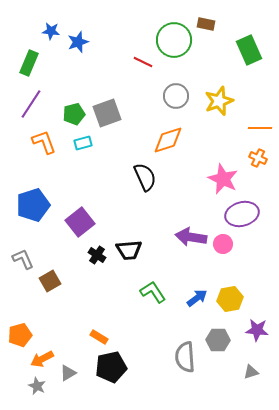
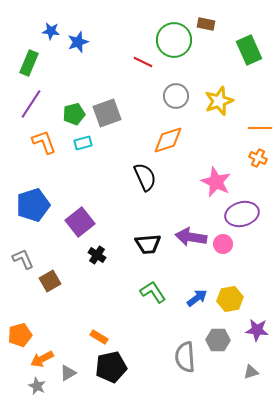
pink star at (223, 179): moved 7 px left, 3 px down
black trapezoid at (129, 250): moved 19 px right, 6 px up
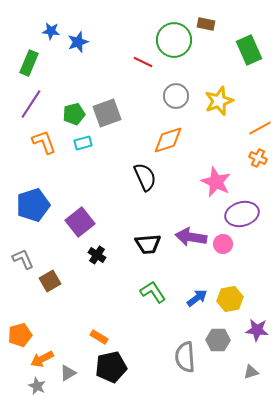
orange line at (260, 128): rotated 30 degrees counterclockwise
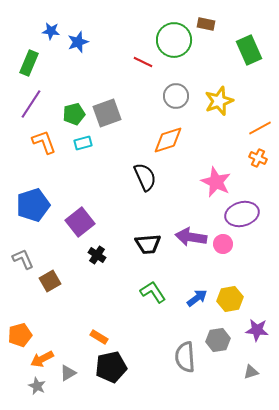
gray hexagon at (218, 340): rotated 10 degrees counterclockwise
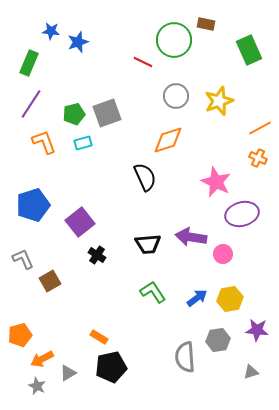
pink circle at (223, 244): moved 10 px down
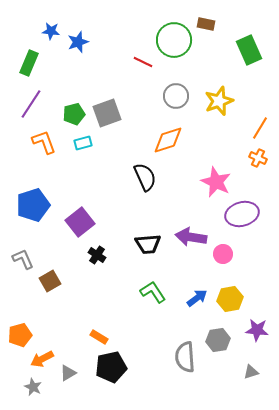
orange line at (260, 128): rotated 30 degrees counterclockwise
gray star at (37, 386): moved 4 px left, 1 px down
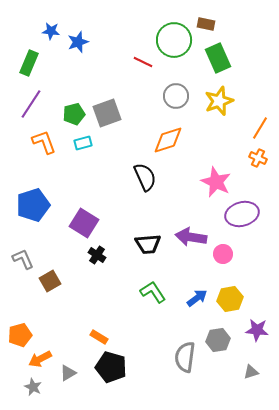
green rectangle at (249, 50): moved 31 px left, 8 px down
purple square at (80, 222): moved 4 px right, 1 px down; rotated 20 degrees counterclockwise
gray semicircle at (185, 357): rotated 12 degrees clockwise
orange arrow at (42, 359): moved 2 px left
black pentagon at (111, 367): rotated 28 degrees clockwise
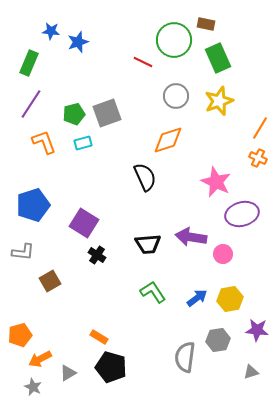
gray L-shape at (23, 259): moved 7 px up; rotated 120 degrees clockwise
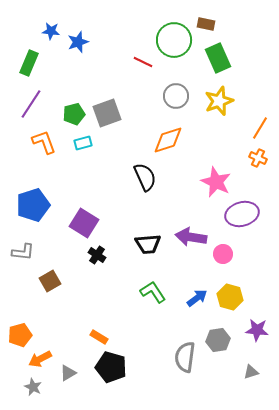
yellow hexagon at (230, 299): moved 2 px up; rotated 25 degrees clockwise
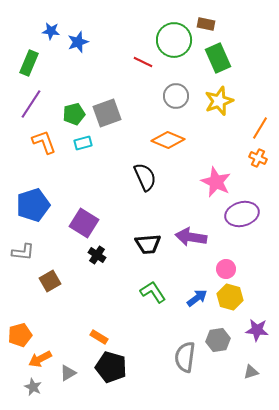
orange diamond at (168, 140): rotated 40 degrees clockwise
pink circle at (223, 254): moved 3 px right, 15 px down
